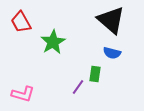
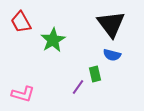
black triangle: moved 4 px down; rotated 12 degrees clockwise
green star: moved 2 px up
blue semicircle: moved 2 px down
green rectangle: rotated 21 degrees counterclockwise
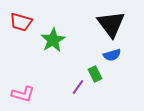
red trapezoid: rotated 45 degrees counterclockwise
blue semicircle: rotated 30 degrees counterclockwise
green rectangle: rotated 14 degrees counterclockwise
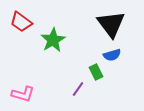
red trapezoid: rotated 20 degrees clockwise
green rectangle: moved 1 px right, 2 px up
purple line: moved 2 px down
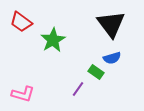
blue semicircle: moved 3 px down
green rectangle: rotated 28 degrees counterclockwise
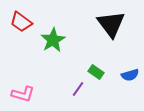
blue semicircle: moved 18 px right, 17 px down
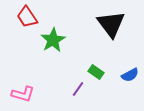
red trapezoid: moved 6 px right, 5 px up; rotated 20 degrees clockwise
blue semicircle: rotated 12 degrees counterclockwise
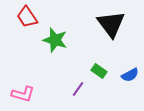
green star: moved 2 px right; rotated 25 degrees counterclockwise
green rectangle: moved 3 px right, 1 px up
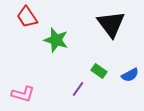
green star: moved 1 px right
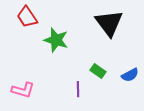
black triangle: moved 2 px left, 1 px up
green rectangle: moved 1 px left
purple line: rotated 35 degrees counterclockwise
pink L-shape: moved 4 px up
